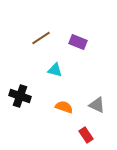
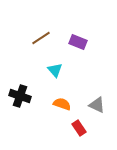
cyan triangle: rotated 35 degrees clockwise
orange semicircle: moved 2 px left, 3 px up
red rectangle: moved 7 px left, 7 px up
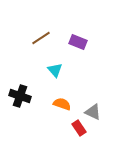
gray triangle: moved 4 px left, 7 px down
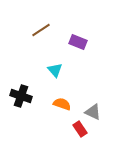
brown line: moved 8 px up
black cross: moved 1 px right
red rectangle: moved 1 px right, 1 px down
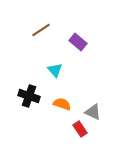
purple rectangle: rotated 18 degrees clockwise
black cross: moved 8 px right
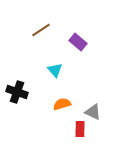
black cross: moved 12 px left, 4 px up
orange semicircle: rotated 36 degrees counterclockwise
red rectangle: rotated 35 degrees clockwise
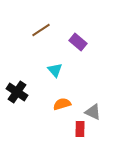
black cross: rotated 15 degrees clockwise
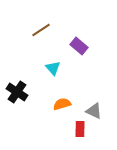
purple rectangle: moved 1 px right, 4 px down
cyan triangle: moved 2 px left, 2 px up
gray triangle: moved 1 px right, 1 px up
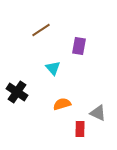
purple rectangle: rotated 60 degrees clockwise
gray triangle: moved 4 px right, 2 px down
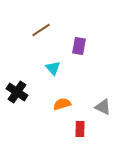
gray triangle: moved 5 px right, 6 px up
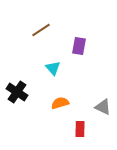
orange semicircle: moved 2 px left, 1 px up
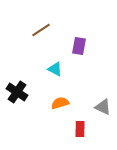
cyan triangle: moved 2 px right, 1 px down; rotated 21 degrees counterclockwise
